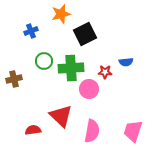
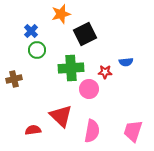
blue cross: rotated 24 degrees counterclockwise
green circle: moved 7 px left, 11 px up
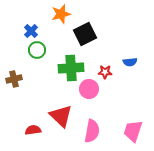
blue semicircle: moved 4 px right
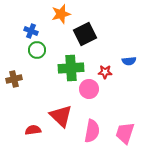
blue cross: rotated 24 degrees counterclockwise
blue semicircle: moved 1 px left, 1 px up
pink trapezoid: moved 8 px left, 2 px down
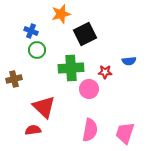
red triangle: moved 17 px left, 9 px up
pink semicircle: moved 2 px left, 1 px up
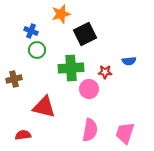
red triangle: rotated 30 degrees counterclockwise
red semicircle: moved 10 px left, 5 px down
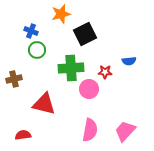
red triangle: moved 3 px up
pink trapezoid: moved 2 px up; rotated 25 degrees clockwise
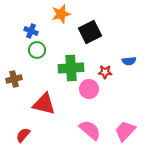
black square: moved 5 px right, 2 px up
pink semicircle: rotated 60 degrees counterclockwise
red semicircle: rotated 42 degrees counterclockwise
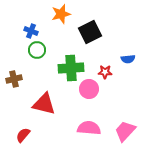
blue semicircle: moved 1 px left, 2 px up
pink semicircle: moved 1 px left, 2 px up; rotated 35 degrees counterclockwise
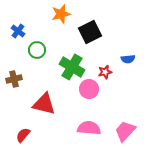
blue cross: moved 13 px left; rotated 16 degrees clockwise
green cross: moved 1 px right, 1 px up; rotated 35 degrees clockwise
red star: rotated 16 degrees counterclockwise
